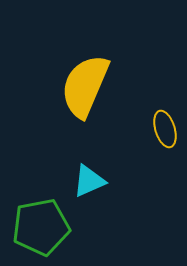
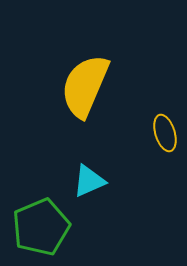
yellow ellipse: moved 4 px down
green pentagon: rotated 12 degrees counterclockwise
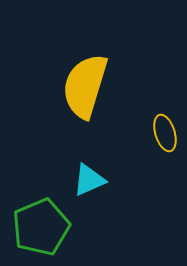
yellow semicircle: rotated 6 degrees counterclockwise
cyan triangle: moved 1 px up
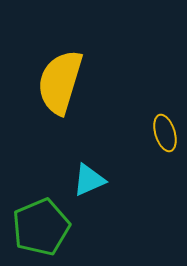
yellow semicircle: moved 25 px left, 4 px up
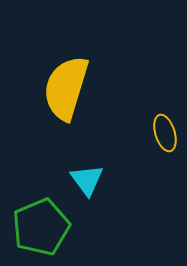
yellow semicircle: moved 6 px right, 6 px down
cyan triangle: moved 2 px left; rotated 42 degrees counterclockwise
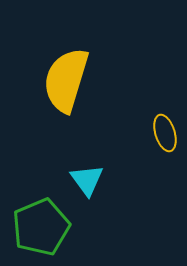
yellow semicircle: moved 8 px up
